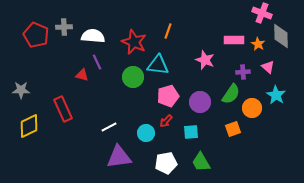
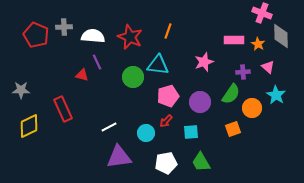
red star: moved 4 px left, 5 px up
pink star: moved 1 px left, 2 px down; rotated 30 degrees clockwise
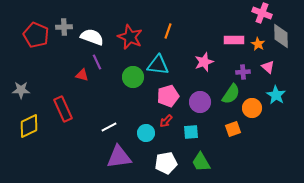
white semicircle: moved 1 px left, 1 px down; rotated 15 degrees clockwise
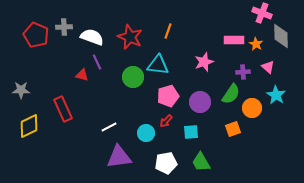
orange star: moved 2 px left
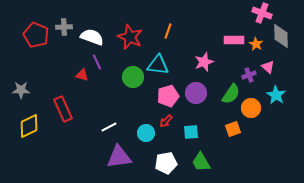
purple cross: moved 6 px right, 3 px down; rotated 16 degrees counterclockwise
purple circle: moved 4 px left, 9 px up
orange circle: moved 1 px left
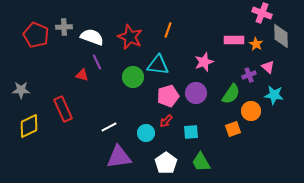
orange line: moved 1 px up
cyan star: moved 2 px left; rotated 24 degrees counterclockwise
orange circle: moved 3 px down
white pentagon: rotated 25 degrees counterclockwise
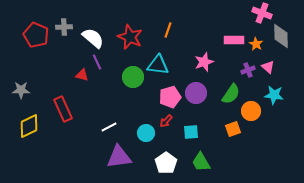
white semicircle: moved 1 px right, 1 px down; rotated 20 degrees clockwise
purple cross: moved 1 px left, 5 px up
pink pentagon: moved 2 px right, 1 px down
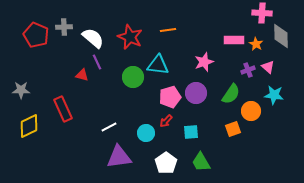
pink cross: rotated 18 degrees counterclockwise
orange line: rotated 63 degrees clockwise
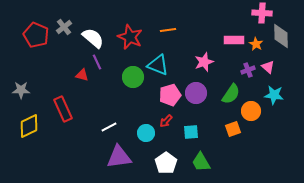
gray cross: rotated 35 degrees counterclockwise
cyan triangle: rotated 15 degrees clockwise
pink pentagon: moved 2 px up
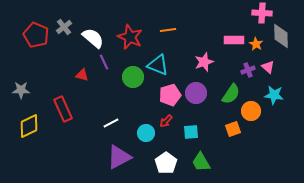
purple line: moved 7 px right
white line: moved 2 px right, 4 px up
purple triangle: rotated 20 degrees counterclockwise
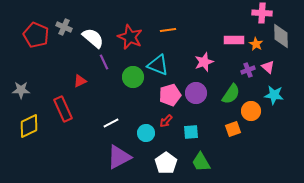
gray cross: rotated 28 degrees counterclockwise
red triangle: moved 2 px left, 6 px down; rotated 40 degrees counterclockwise
